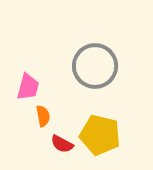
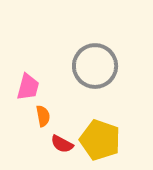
yellow pentagon: moved 5 px down; rotated 6 degrees clockwise
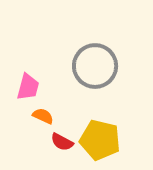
orange semicircle: rotated 55 degrees counterclockwise
yellow pentagon: rotated 6 degrees counterclockwise
red semicircle: moved 2 px up
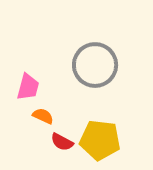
gray circle: moved 1 px up
yellow pentagon: rotated 6 degrees counterclockwise
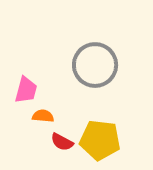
pink trapezoid: moved 2 px left, 3 px down
orange semicircle: rotated 20 degrees counterclockwise
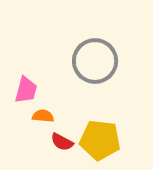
gray circle: moved 4 px up
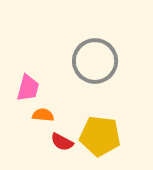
pink trapezoid: moved 2 px right, 2 px up
orange semicircle: moved 1 px up
yellow pentagon: moved 4 px up
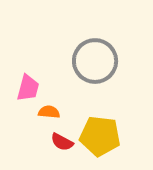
orange semicircle: moved 6 px right, 3 px up
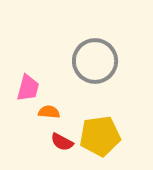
yellow pentagon: rotated 15 degrees counterclockwise
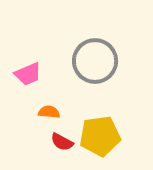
pink trapezoid: moved 14 px up; rotated 52 degrees clockwise
